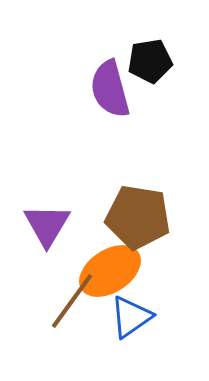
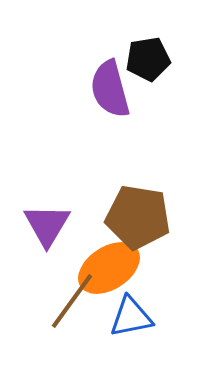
black pentagon: moved 2 px left, 2 px up
orange ellipse: moved 1 px left, 3 px up
blue triangle: rotated 24 degrees clockwise
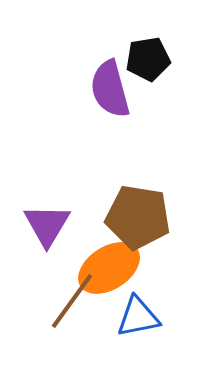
blue triangle: moved 7 px right
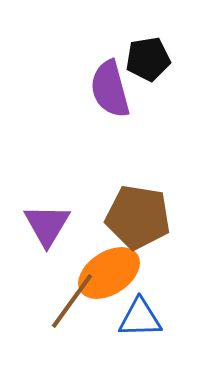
orange ellipse: moved 5 px down
blue triangle: moved 2 px right, 1 px down; rotated 9 degrees clockwise
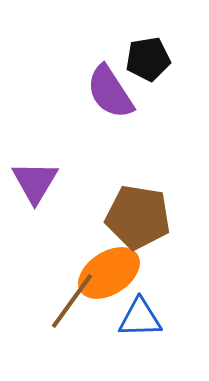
purple semicircle: moved 3 px down; rotated 18 degrees counterclockwise
purple triangle: moved 12 px left, 43 px up
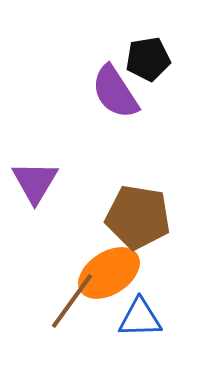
purple semicircle: moved 5 px right
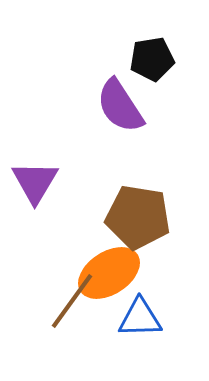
black pentagon: moved 4 px right
purple semicircle: moved 5 px right, 14 px down
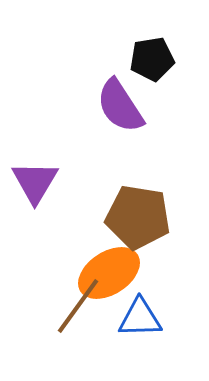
brown line: moved 6 px right, 5 px down
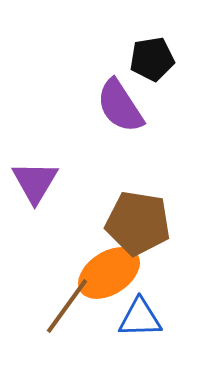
brown pentagon: moved 6 px down
brown line: moved 11 px left
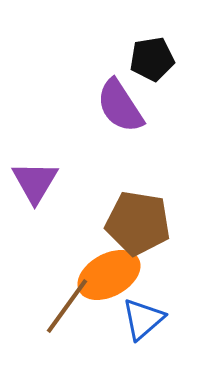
orange ellipse: moved 2 px down; rotated 4 degrees clockwise
blue triangle: moved 3 px right, 1 px down; rotated 39 degrees counterclockwise
